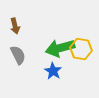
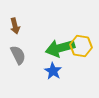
yellow hexagon: moved 3 px up
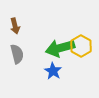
yellow hexagon: rotated 20 degrees clockwise
gray semicircle: moved 1 px left, 1 px up; rotated 12 degrees clockwise
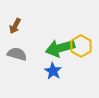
brown arrow: rotated 42 degrees clockwise
gray semicircle: rotated 60 degrees counterclockwise
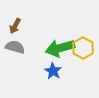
yellow hexagon: moved 2 px right, 2 px down
gray semicircle: moved 2 px left, 7 px up
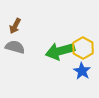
green arrow: moved 3 px down
blue star: moved 29 px right
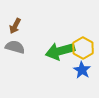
blue star: moved 1 px up
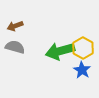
brown arrow: rotated 42 degrees clockwise
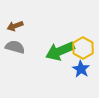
green arrow: rotated 8 degrees counterclockwise
blue star: moved 1 px left, 1 px up
